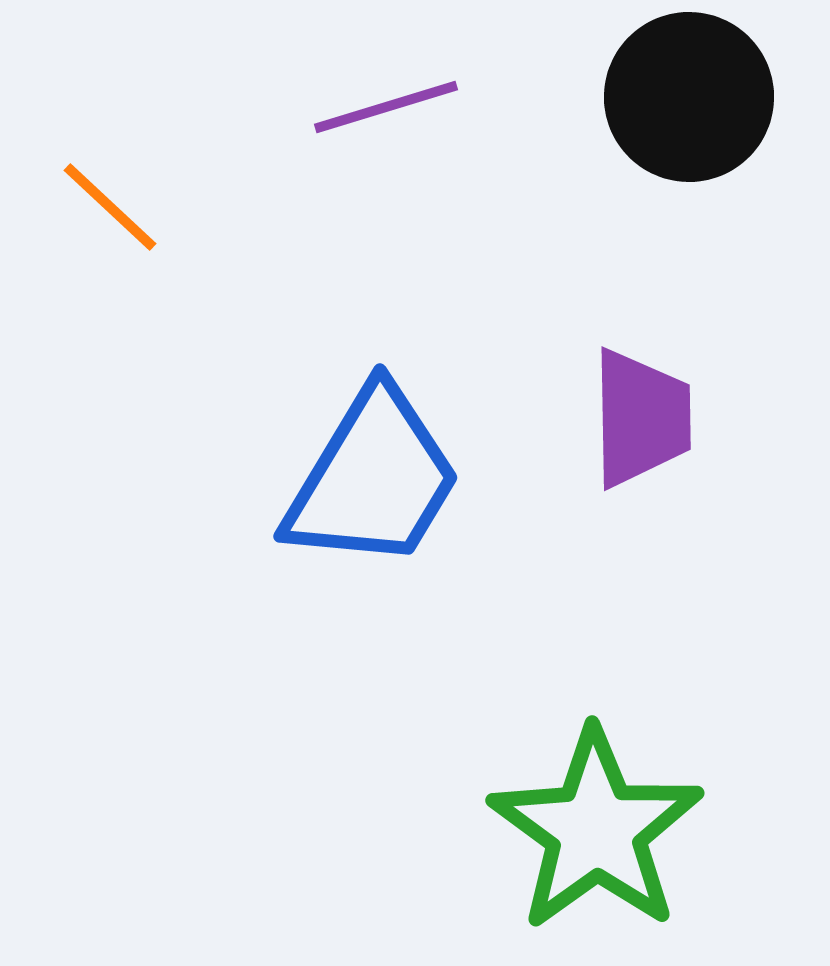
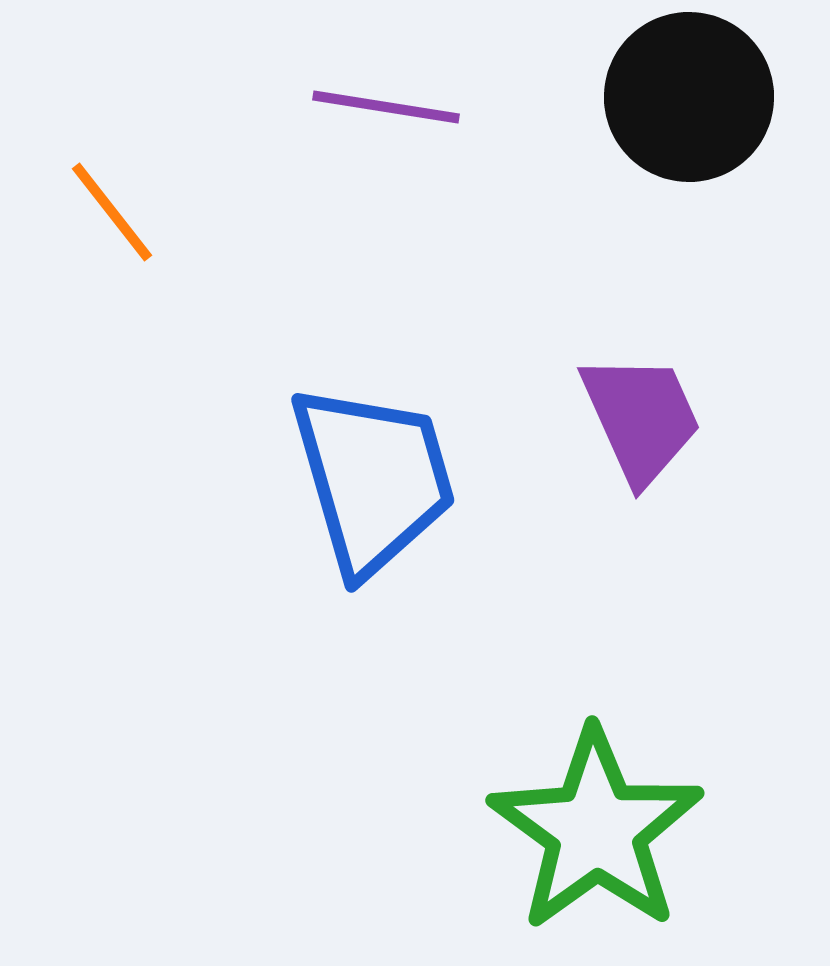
purple line: rotated 26 degrees clockwise
orange line: moved 2 px right, 5 px down; rotated 9 degrees clockwise
purple trapezoid: rotated 23 degrees counterclockwise
blue trapezoid: rotated 47 degrees counterclockwise
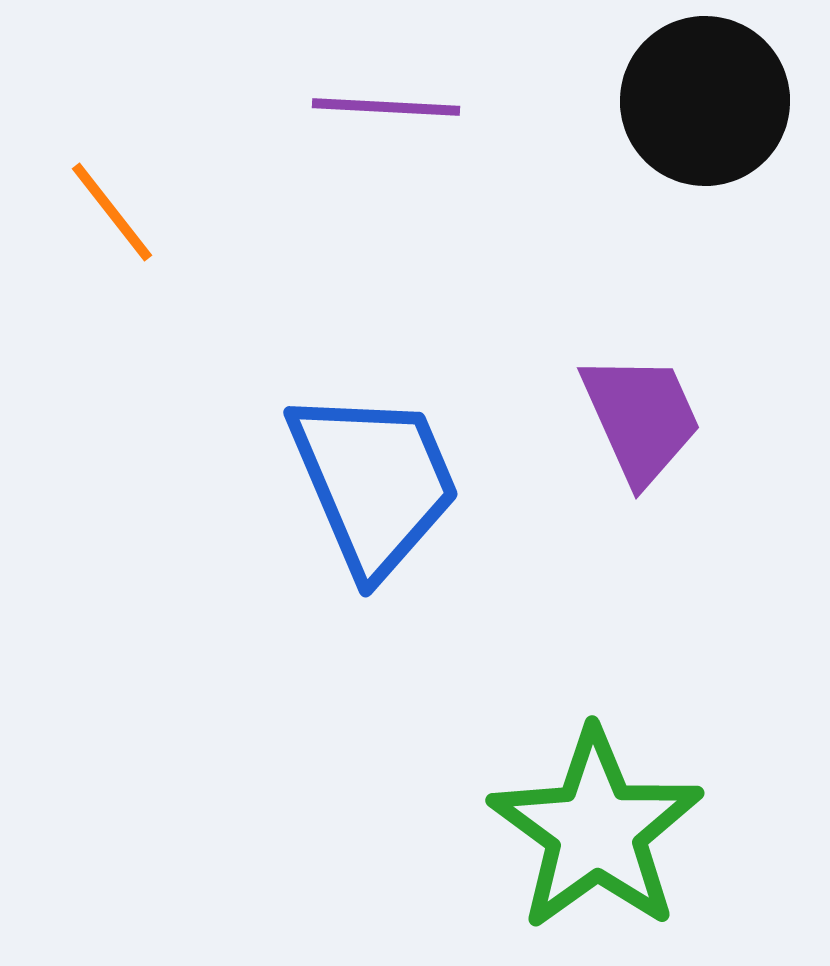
black circle: moved 16 px right, 4 px down
purple line: rotated 6 degrees counterclockwise
blue trapezoid: moved 1 px right, 3 px down; rotated 7 degrees counterclockwise
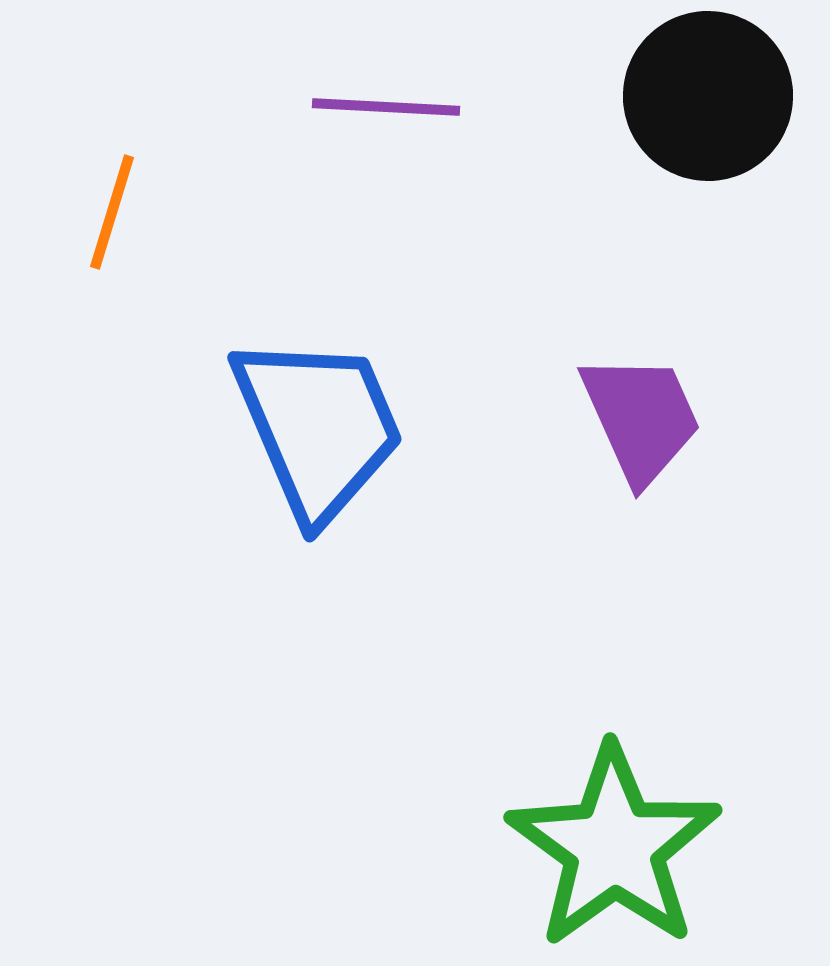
black circle: moved 3 px right, 5 px up
orange line: rotated 55 degrees clockwise
blue trapezoid: moved 56 px left, 55 px up
green star: moved 18 px right, 17 px down
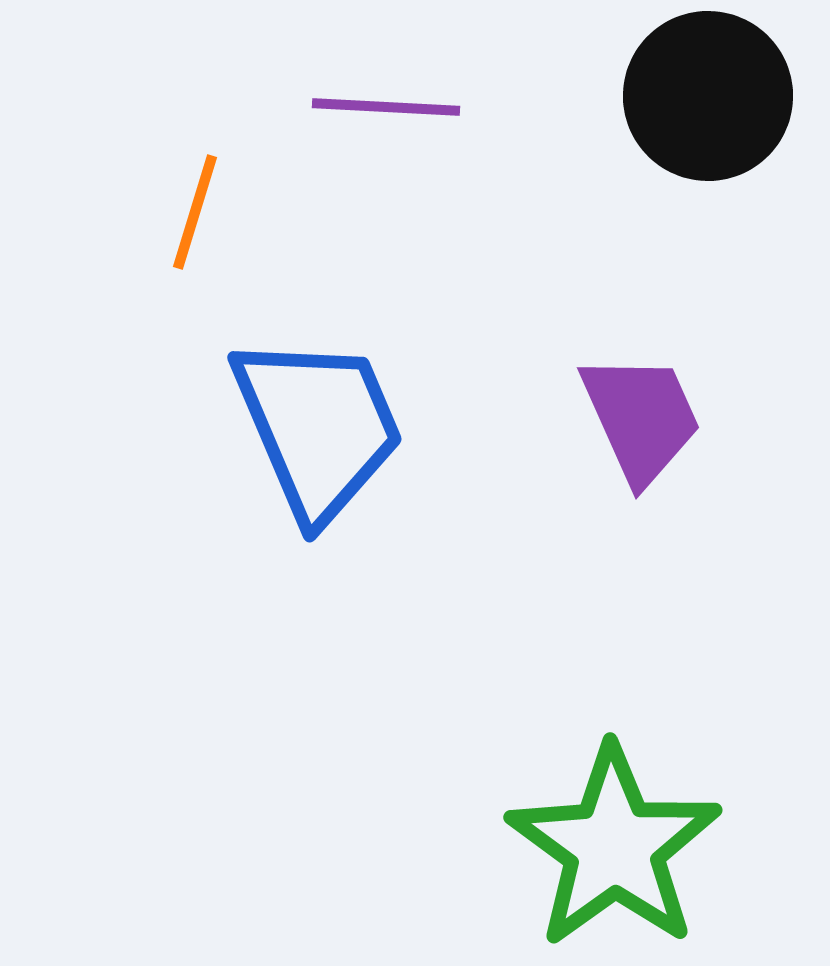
orange line: moved 83 px right
